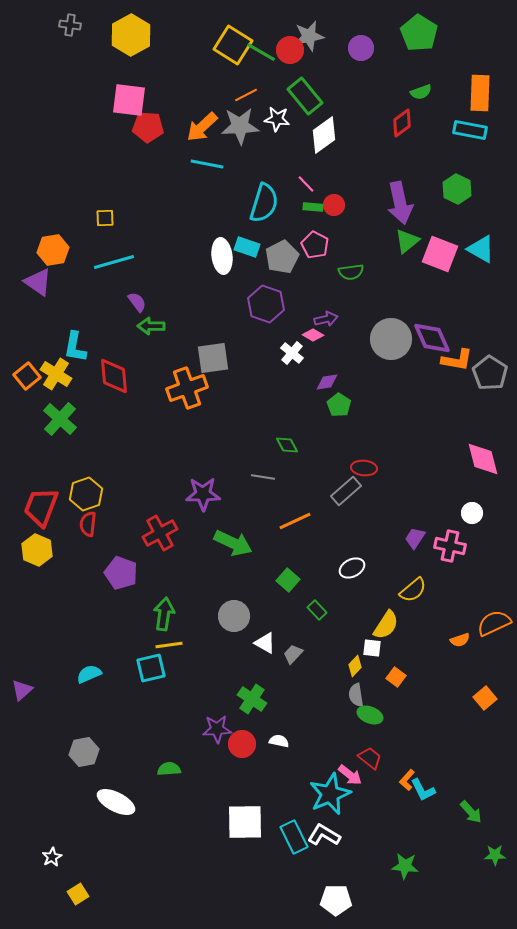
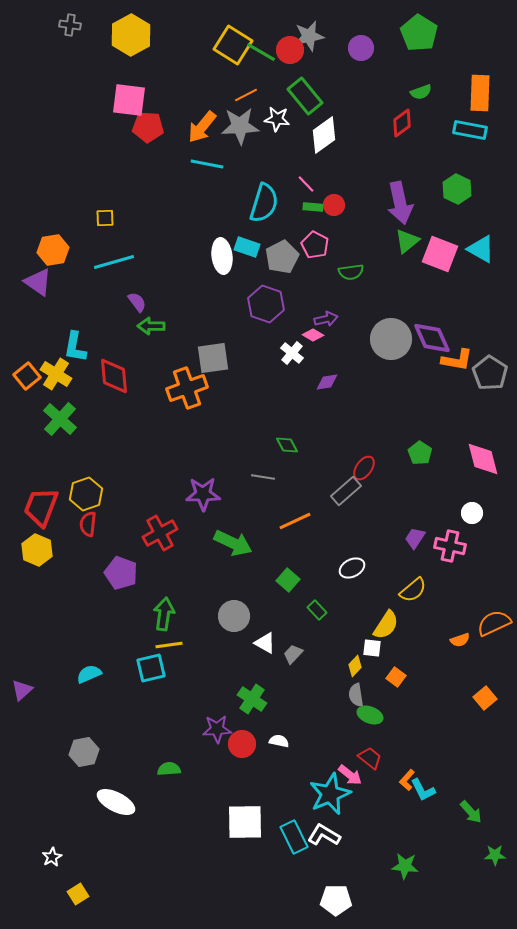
orange arrow at (202, 127): rotated 8 degrees counterclockwise
green pentagon at (339, 405): moved 81 px right, 48 px down
red ellipse at (364, 468): rotated 60 degrees counterclockwise
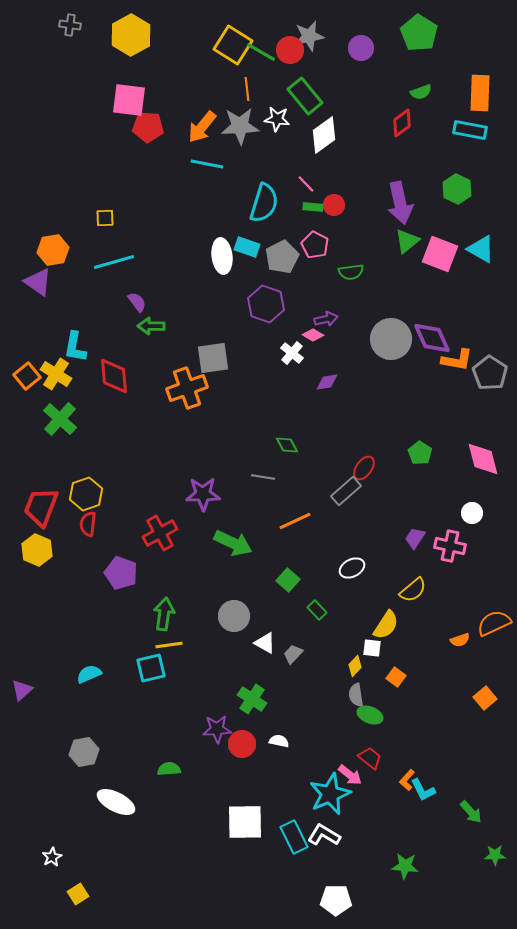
orange line at (246, 95): moved 1 px right, 6 px up; rotated 70 degrees counterclockwise
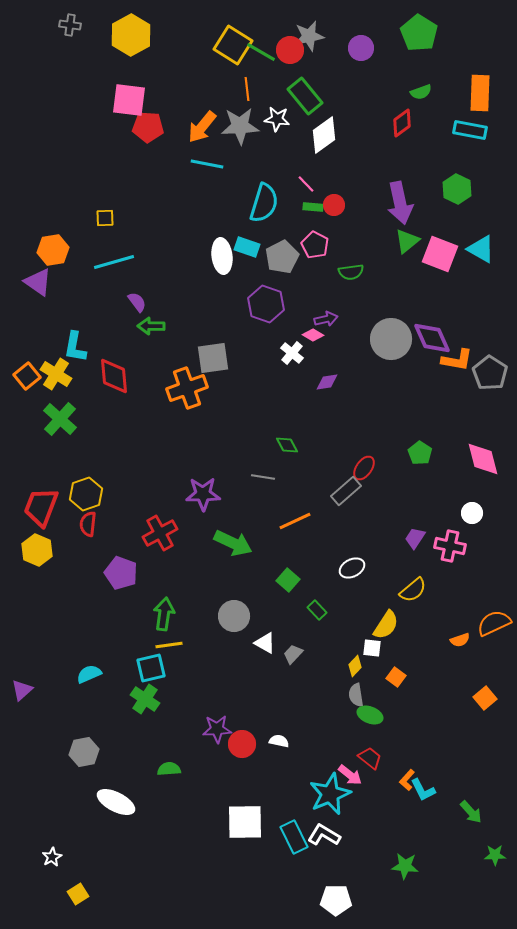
green cross at (252, 699): moved 107 px left
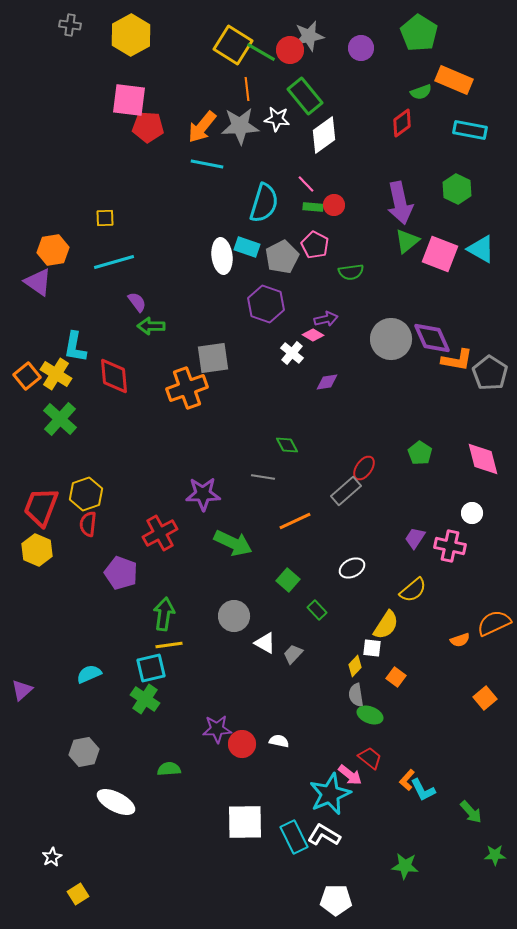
orange rectangle at (480, 93): moved 26 px left, 13 px up; rotated 69 degrees counterclockwise
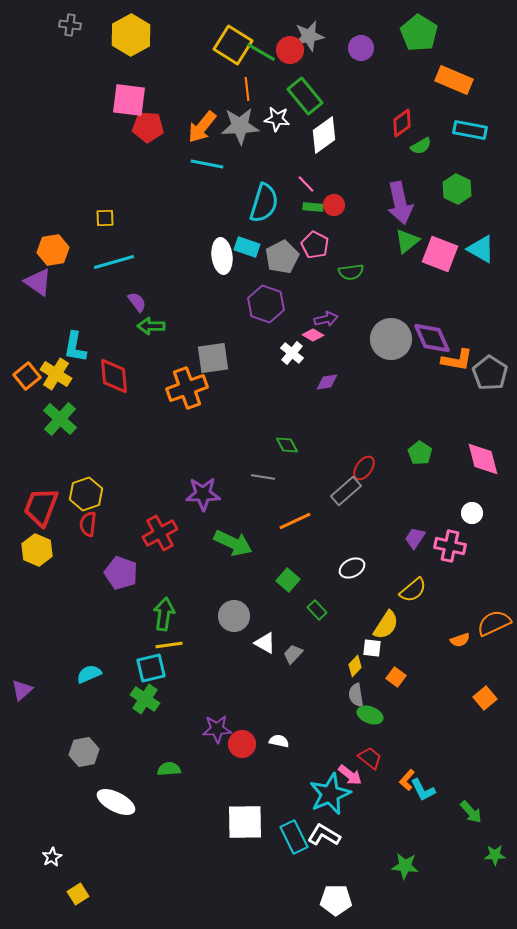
green semicircle at (421, 92): moved 54 px down; rotated 10 degrees counterclockwise
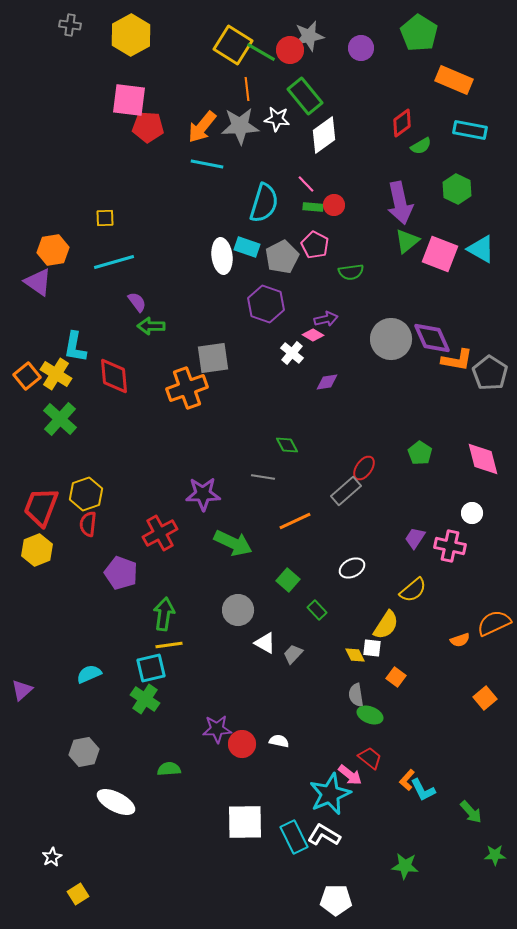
yellow hexagon at (37, 550): rotated 16 degrees clockwise
gray circle at (234, 616): moved 4 px right, 6 px up
yellow diamond at (355, 666): moved 11 px up; rotated 70 degrees counterclockwise
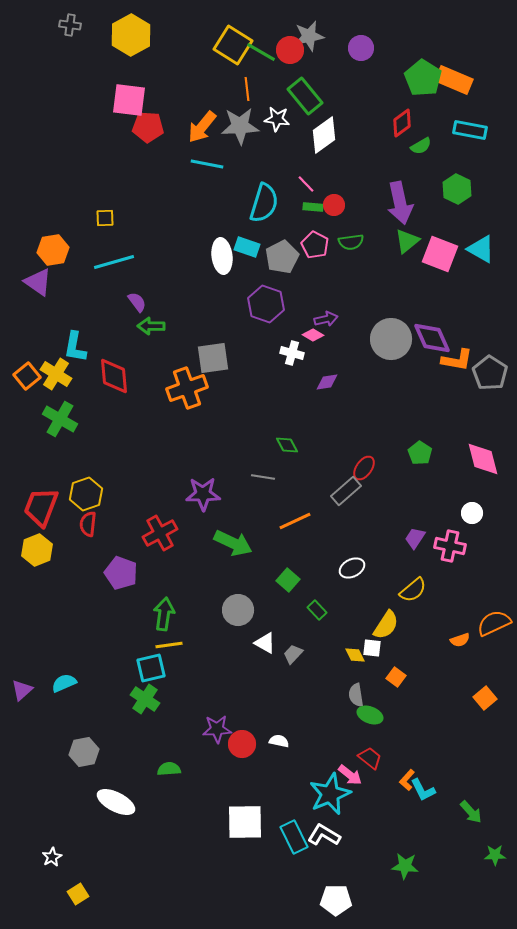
green pentagon at (419, 33): moved 4 px right, 45 px down
green semicircle at (351, 272): moved 30 px up
white cross at (292, 353): rotated 25 degrees counterclockwise
green cross at (60, 419): rotated 12 degrees counterclockwise
cyan semicircle at (89, 674): moved 25 px left, 9 px down
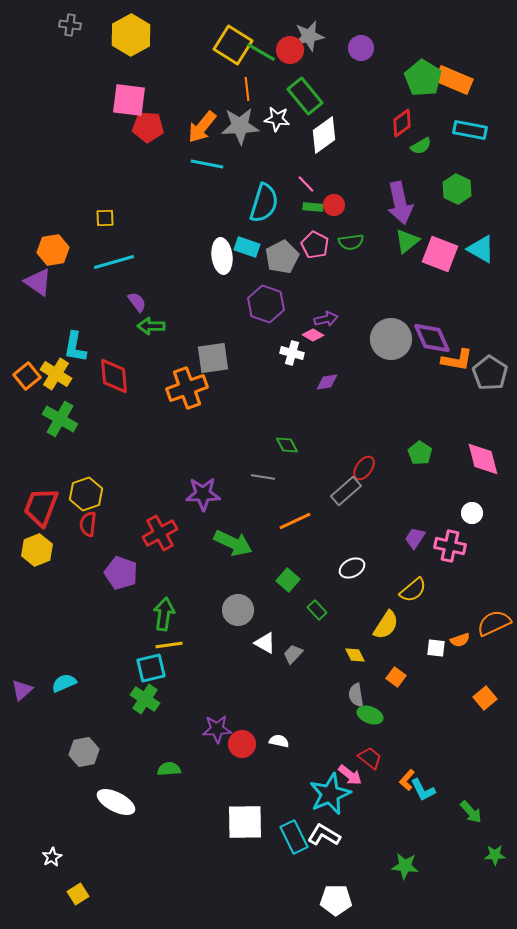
white square at (372, 648): moved 64 px right
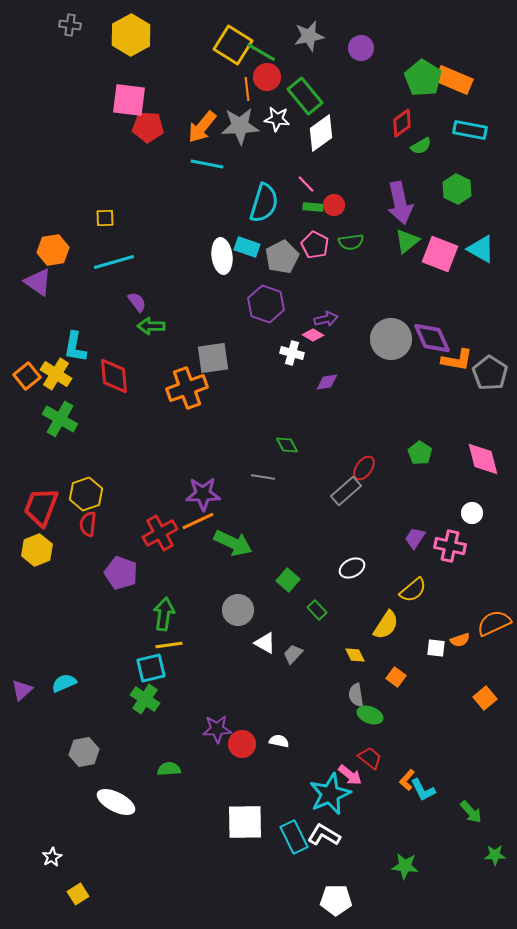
red circle at (290, 50): moved 23 px left, 27 px down
white diamond at (324, 135): moved 3 px left, 2 px up
orange line at (295, 521): moved 97 px left
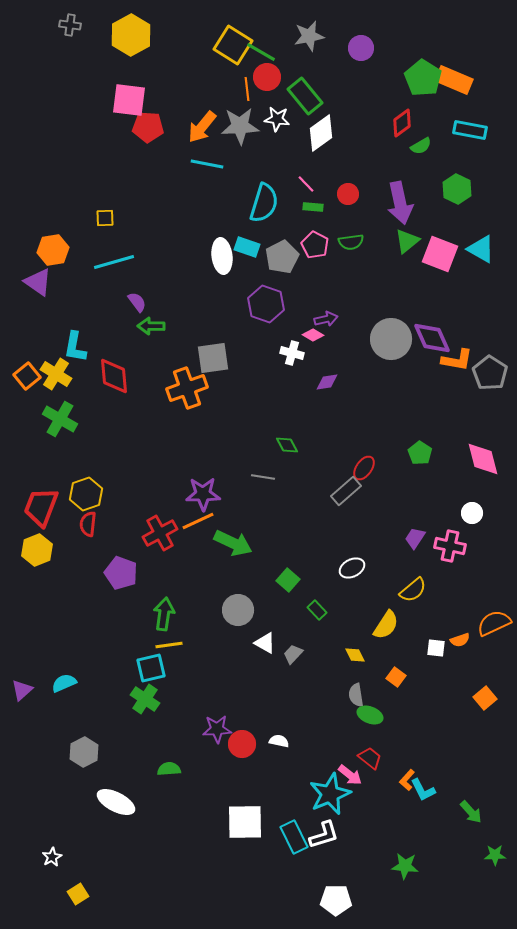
red circle at (334, 205): moved 14 px right, 11 px up
gray hexagon at (84, 752): rotated 16 degrees counterclockwise
white L-shape at (324, 835): rotated 132 degrees clockwise
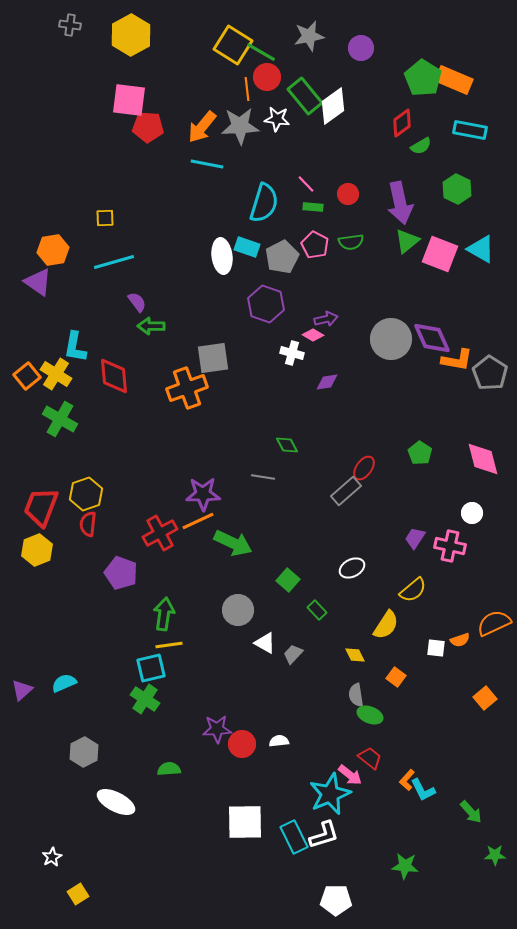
white diamond at (321, 133): moved 12 px right, 27 px up
white semicircle at (279, 741): rotated 18 degrees counterclockwise
